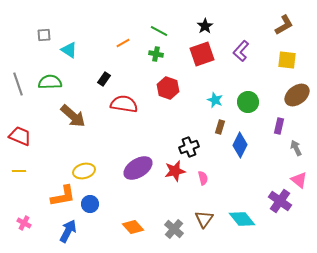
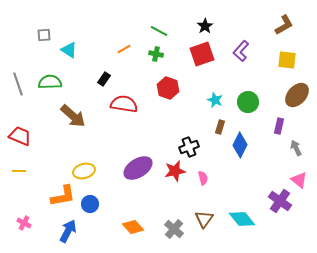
orange line: moved 1 px right, 6 px down
brown ellipse: rotated 10 degrees counterclockwise
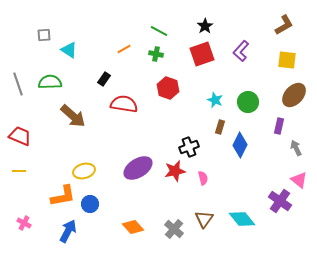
brown ellipse: moved 3 px left
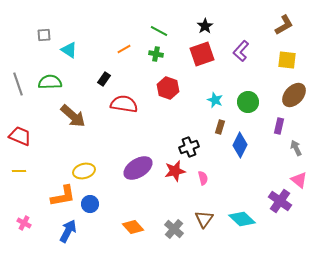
cyan diamond: rotated 8 degrees counterclockwise
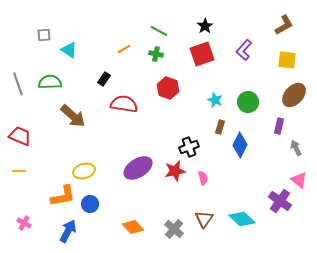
purple L-shape: moved 3 px right, 1 px up
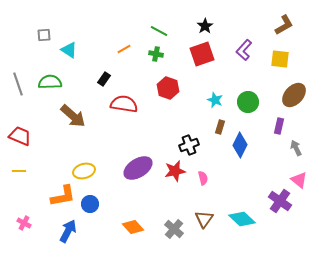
yellow square: moved 7 px left, 1 px up
black cross: moved 2 px up
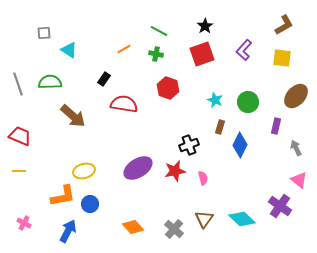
gray square: moved 2 px up
yellow square: moved 2 px right, 1 px up
brown ellipse: moved 2 px right, 1 px down
purple rectangle: moved 3 px left
purple cross: moved 5 px down
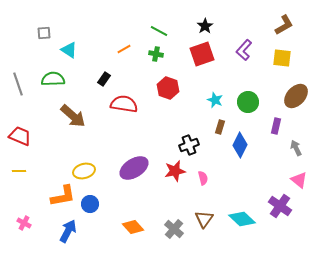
green semicircle: moved 3 px right, 3 px up
purple ellipse: moved 4 px left
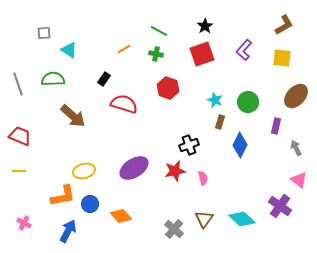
red semicircle: rotated 8 degrees clockwise
brown rectangle: moved 5 px up
orange diamond: moved 12 px left, 11 px up
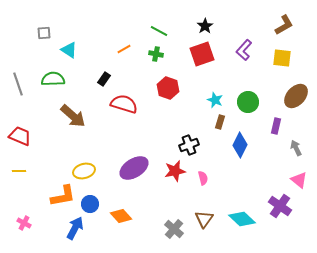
blue arrow: moved 7 px right, 3 px up
